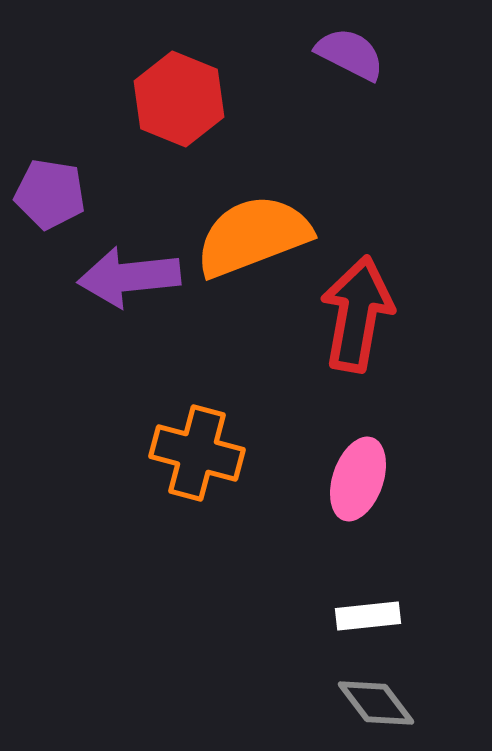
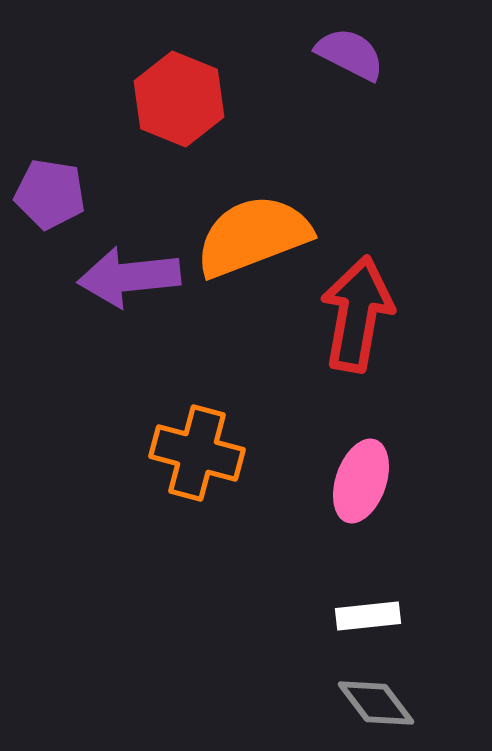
pink ellipse: moved 3 px right, 2 px down
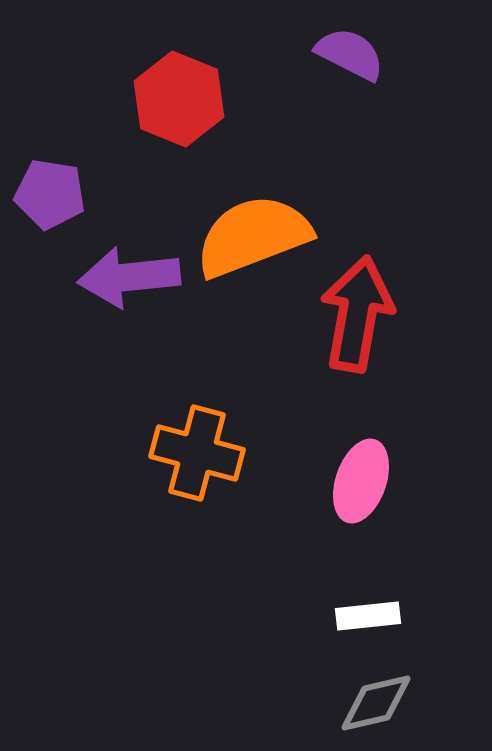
gray diamond: rotated 66 degrees counterclockwise
